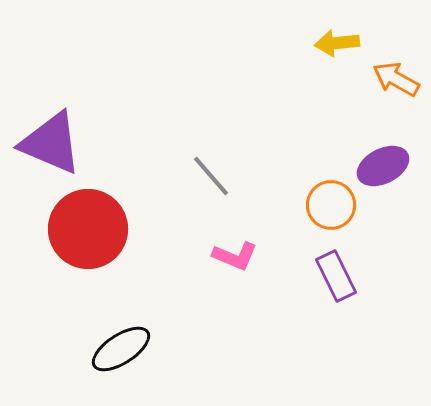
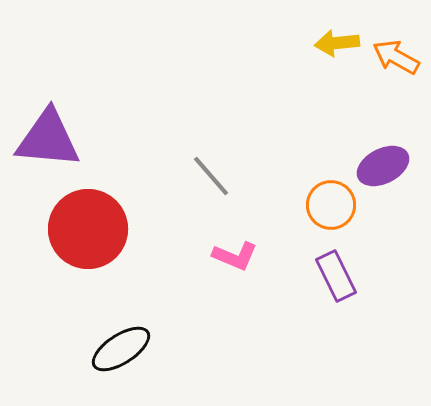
orange arrow: moved 22 px up
purple triangle: moved 3 px left, 4 px up; rotated 18 degrees counterclockwise
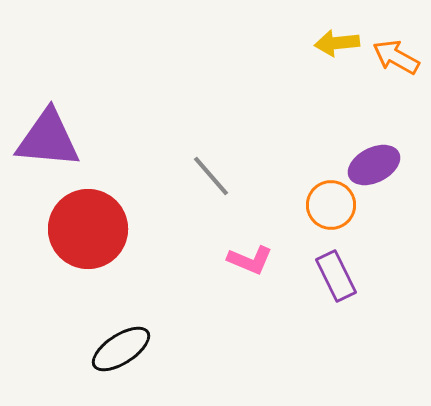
purple ellipse: moved 9 px left, 1 px up
pink L-shape: moved 15 px right, 4 px down
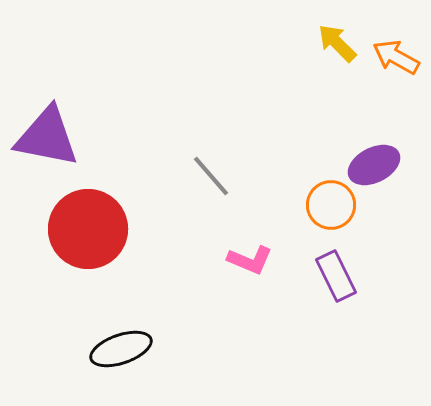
yellow arrow: rotated 51 degrees clockwise
purple triangle: moved 1 px left, 2 px up; rotated 6 degrees clockwise
black ellipse: rotated 14 degrees clockwise
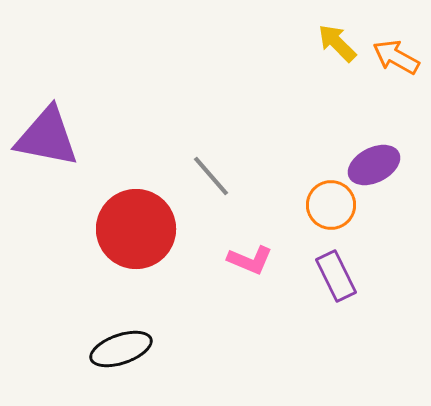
red circle: moved 48 px right
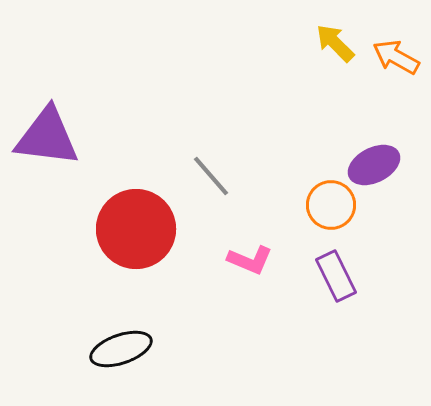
yellow arrow: moved 2 px left
purple triangle: rotated 4 degrees counterclockwise
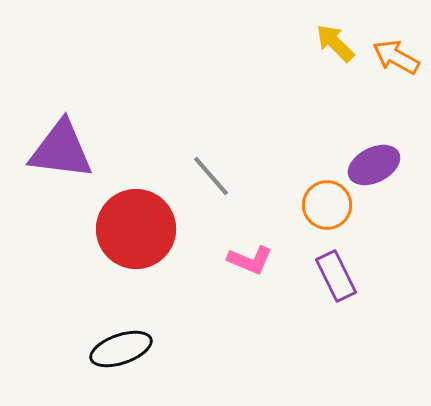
purple triangle: moved 14 px right, 13 px down
orange circle: moved 4 px left
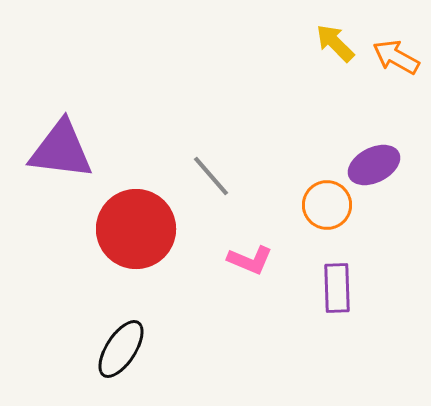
purple rectangle: moved 1 px right, 12 px down; rotated 24 degrees clockwise
black ellipse: rotated 38 degrees counterclockwise
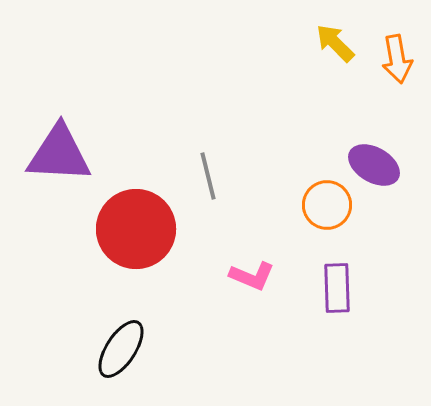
orange arrow: moved 1 px right, 2 px down; rotated 129 degrees counterclockwise
purple triangle: moved 2 px left, 4 px down; rotated 4 degrees counterclockwise
purple ellipse: rotated 57 degrees clockwise
gray line: moved 3 px left; rotated 27 degrees clockwise
pink L-shape: moved 2 px right, 16 px down
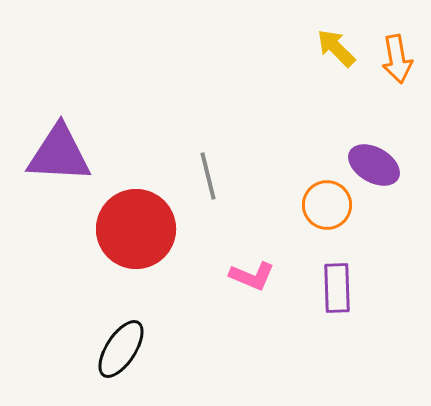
yellow arrow: moved 1 px right, 5 px down
